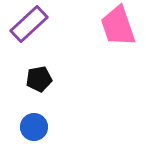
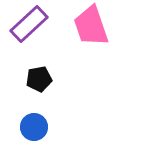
pink trapezoid: moved 27 px left
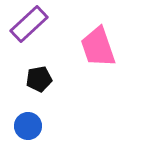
pink trapezoid: moved 7 px right, 21 px down
blue circle: moved 6 px left, 1 px up
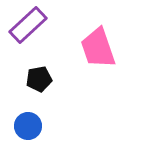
purple rectangle: moved 1 px left, 1 px down
pink trapezoid: moved 1 px down
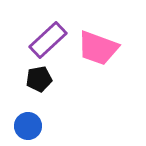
purple rectangle: moved 20 px right, 15 px down
pink trapezoid: rotated 51 degrees counterclockwise
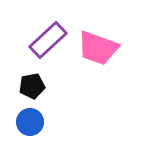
black pentagon: moved 7 px left, 7 px down
blue circle: moved 2 px right, 4 px up
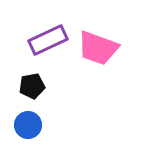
purple rectangle: rotated 18 degrees clockwise
blue circle: moved 2 px left, 3 px down
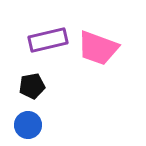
purple rectangle: rotated 12 degrees clockwise
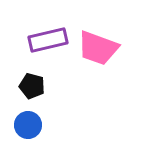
black pentagon: rotated 25 degrees clockwise
